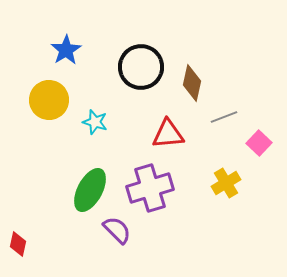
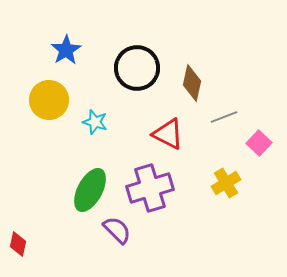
black circle: moved 4 px left, 1 px down
red triangle: rotated 32 degrees clockwise
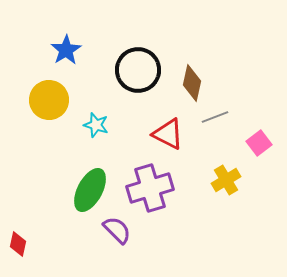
black circle: moved 1 px right, 2 px down
gray line: moved 9 px left
cyan star: moved 1 px right, 3 px down
pink square: rotated 10 degrees clockwise
yellow cross: moved 3 px up
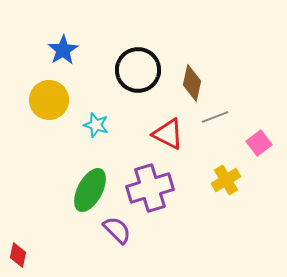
blue star: moved 3 px left
red diamond: moved 11 px down
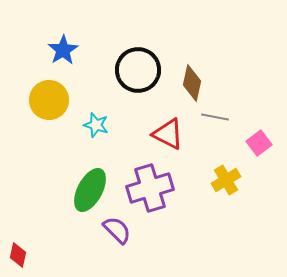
gray line: rotated 32 degrees clockwise
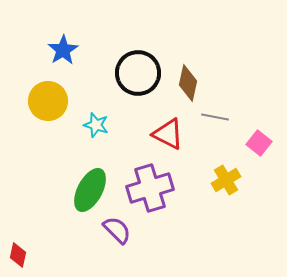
black circle: moved 3 px down
brown diamond: moved 4 px left
yellow circle: moved 1 px left, 1 px down
pink square: rotated 15 degrees counterclockwise
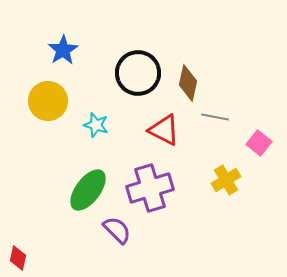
red triangle: moved 4 px left, 4 px up
green ellipse: moved 2 px left; rotated 9 degrees clockwise
red diamond: moved 3 px down
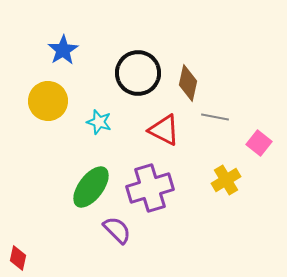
cyan star: moved 3 px right, 3 px up
green ellipse: moved 3 px right, 3 px up
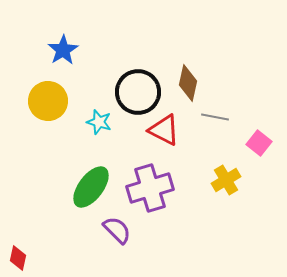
black circle: moved 19 px down
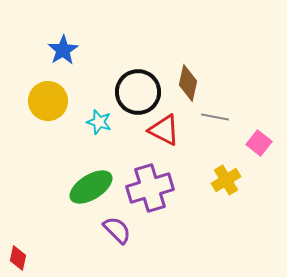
green ellipse: rotated 21 degrees clockwise
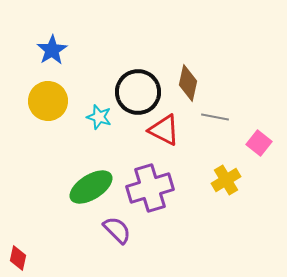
blue star: moved 11 px left
cyan star: moved 5 px up
